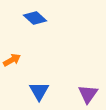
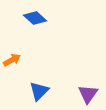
blue triangle: rotated 15 degrees clockwise
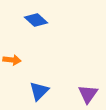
blue diamond: moved 1 px right, 2 px down
orange arrow: rotated 36 degrees clockwise
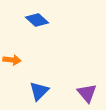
blue diamond: moved 1 px right
purple triangle: moved 1 px left, 1 px up; rotated 15 degrees counterclockwise
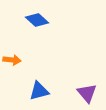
blue triangle: rotated 30 degrees clockwise
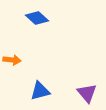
blue diamond: moved 2 px up
blue triangle: moved 1 px right
